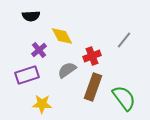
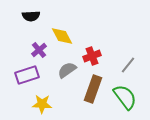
gray line: moved 4 px right, 25 px down
brown rectangle: moved 2 px down
green semicircle: moved 1 px right, 1 px up
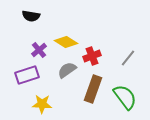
black semicircle: rotated 12 degrees clockwise
yellow diamond: moved 4 px right, 6 px down; rotated 30 degrees counterclockwise
gray line: moved 7 px up
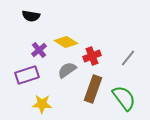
green semicircle: moved 1 px left, 1 px down
